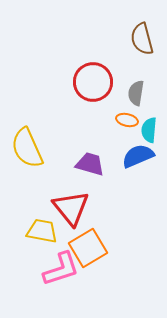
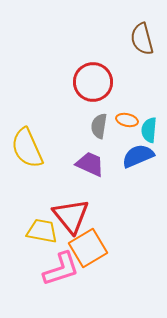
gray semicircle: moved 37 px left, 33 px down
purple trapezoid: rotated 8 degrees clockwise
red triangle: moved 8 px down
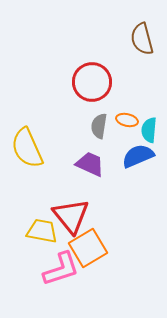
red circle: moved 1 px left
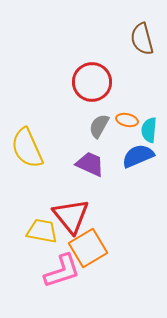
gray semicircle: rotated 20 degrees clockwise
pink L-shape: moved 1 px right, 2 px down
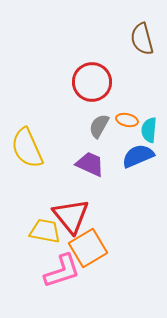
yellow trapezoid: moved 3 px right
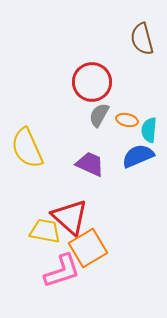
gray semicircle: moved 11 px up
red triangle: moved 1 px left, 1 px down; rotated 9 degrees counterclockwise
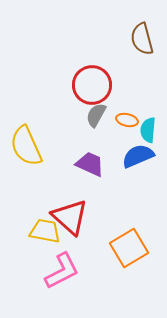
red circle: moved 3 px down
gray semicircle: moved 3 px left
cyan semicircle: moved 1 px left
yellow semicircle: moved 1 px left, 2 px up
orange square: moved 41 px right
pink L-shape: rotated 9 degrees counterclockwise
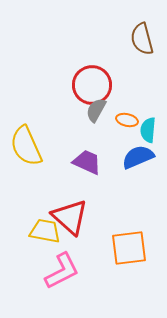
gray semicircle: moved 5 px up
blue semicircle: moved 1 px down
purple trapezoid: moved 3 px left, 2 px up
orange square: rotated 24 degrees clockwise
